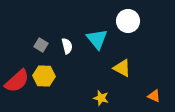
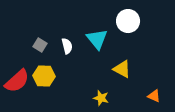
gray square: moved 1 px left
yellow triangle: moved 1 px down
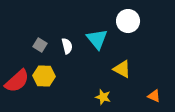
yellow star: moved 2 px right, 1 px up
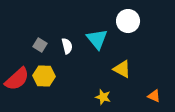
red semicircle: moved 2 px up
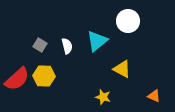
cyan triangle: moved 2 px down; rotated 30 degrees clockwise
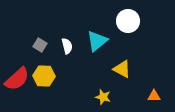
orange triangle: rotated 24 degrees counterclockwise
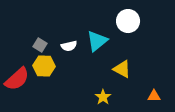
white semicircle: moved 2 px right; rotated 91 degrees clockwise
yellow hexagon: moved 10 px up
yellow star: rotated 21 degrees clockwise
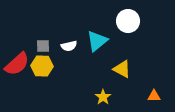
gray square: moved 3 px right, 1 px down; rotated 32 degrees counterclockwise
yellow hexagon: moved 2 px left
red semicircle: moved 15 px up
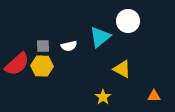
cyan triangle: moved 3 px right, 4 px up
